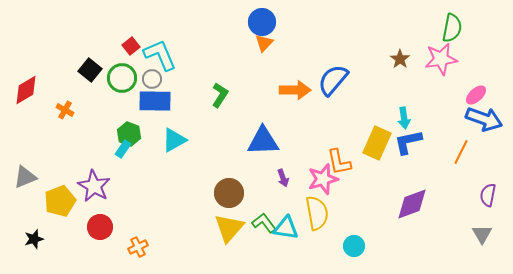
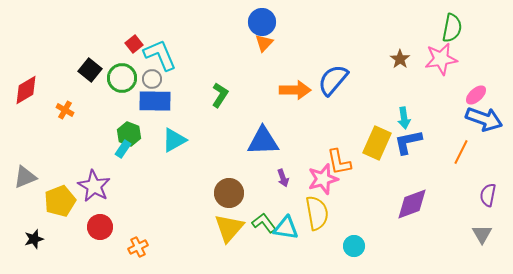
red square at (131, 46): moved 3 px right, 2 px up
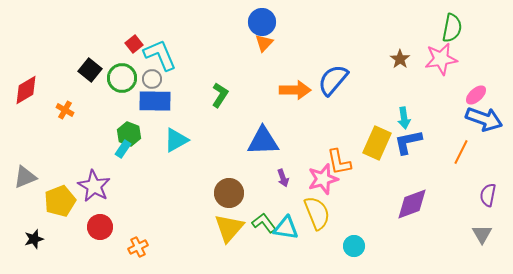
cyan triangle at (174, 140): moved 2 px right
yellow semicircle at (317, 213): rotated 12 degrees counterclockwise
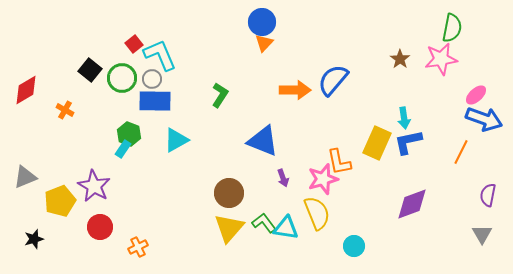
blue triangle at (263, 141): rotated 24 degrees clockwise
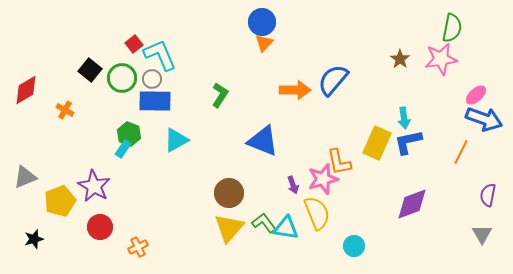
purple arrow at (283, 178): moved 10 px right, 7 px down
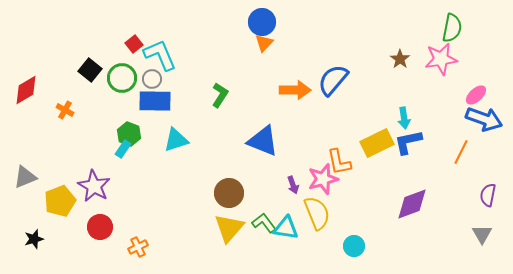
cyan triangle at (176, 140): rotated 12 degrees clockwise
yellow rectangle at (377, 143): rotated 40 degrees clockwise
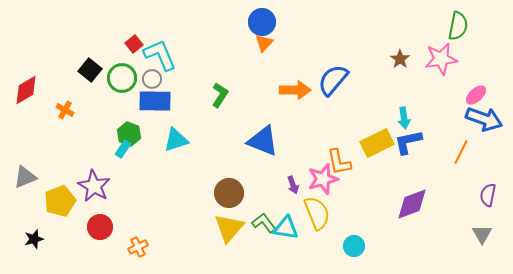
green semicircle at (452, 28): moved 6 px right, 2 px up
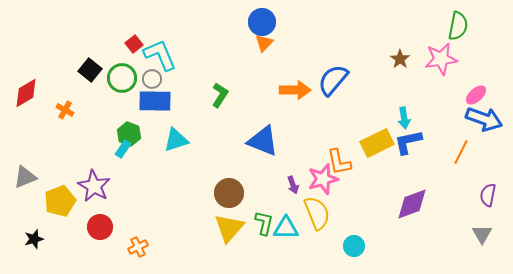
red diamond at (26, 90): moved 3 px down
green L-shape at (264, 223): rotated 50 degrees clockwise
cyan triangle at (286, 228): rotated 8 degrees counterclockwise
